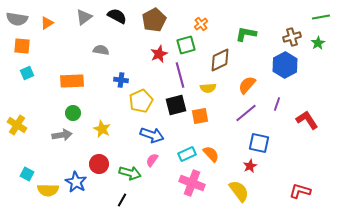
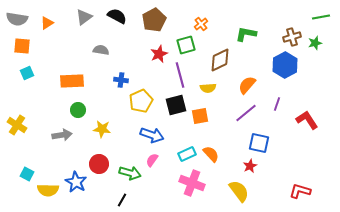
green star at (318, 43): moved 3 px left; rotated 16 degrees clockwise
green circle at (73, 113): moved 5 px right, 3 px up
yellow star at (102, 129): rotated 18 degrees counterclockwise
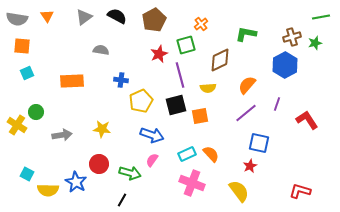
orange triangle at (47, 23): moved 7 px up; rotated 32 degrees counterclockwise
green circle at (78, 110): moved 42 px left, 2 px down
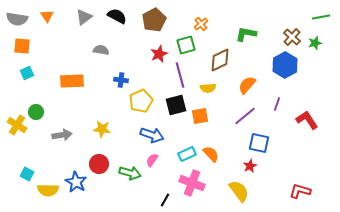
brown cross at (292, 37): rotated 30 degrees counterclockwise
purple line at (246, 113): moved 1 px left, 3 px down
black line at (122, 200): moved 43 px right
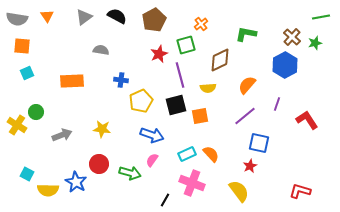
gray arrow at (62, 135): rotated 12 degrees counterclockwise
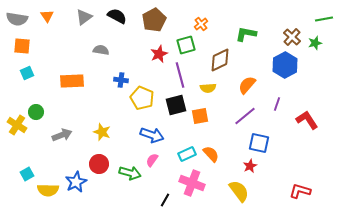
green line at (321, 17): moved 3 px right, 2 px down
yellow pentagon at (141, 101): moved 1 px right, 3 px up; rotated 25 degrees counterclockwise
yellow star at (102, 129): moved 3 px down; rotated 12 degrees clockwise
cyan square at (27, 174): rotated 32 degrees clockwise
blue star at (76, 182): rotated 15 degrees clockwise
